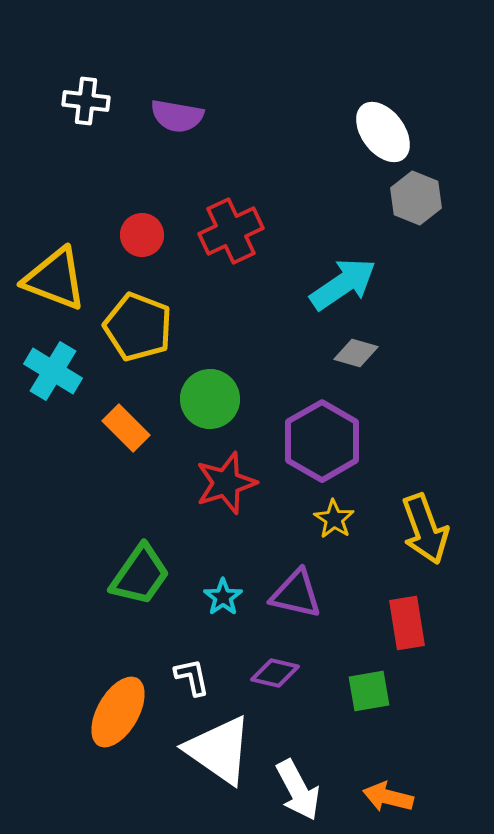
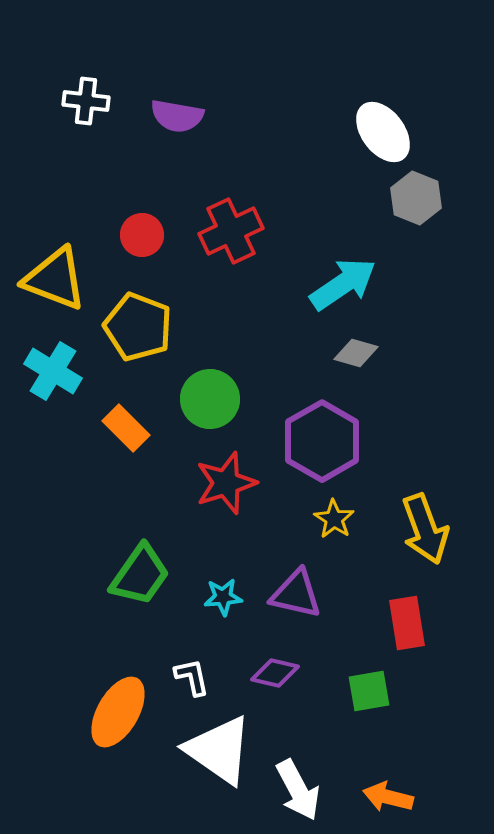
cyan star: rotated 30 degrees clockwise
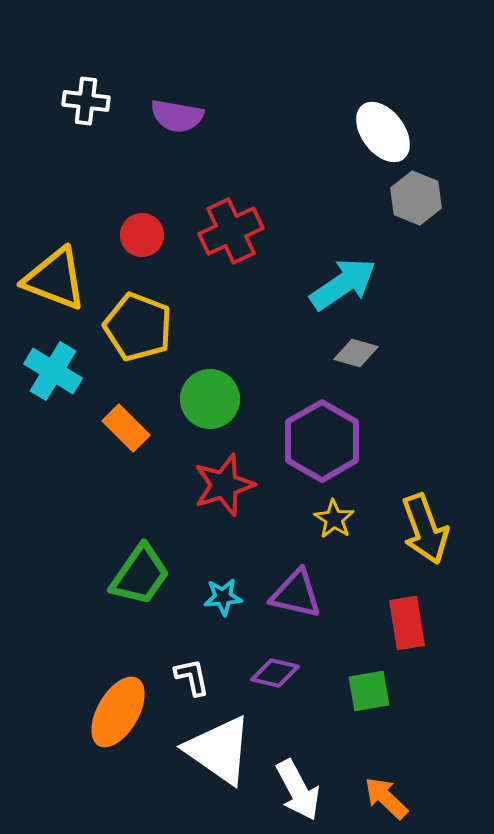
red star: moved 2 px left, 2 px down
orange arrow: moved 2 px left, 1 px down; rotated 30 degrees clockwise
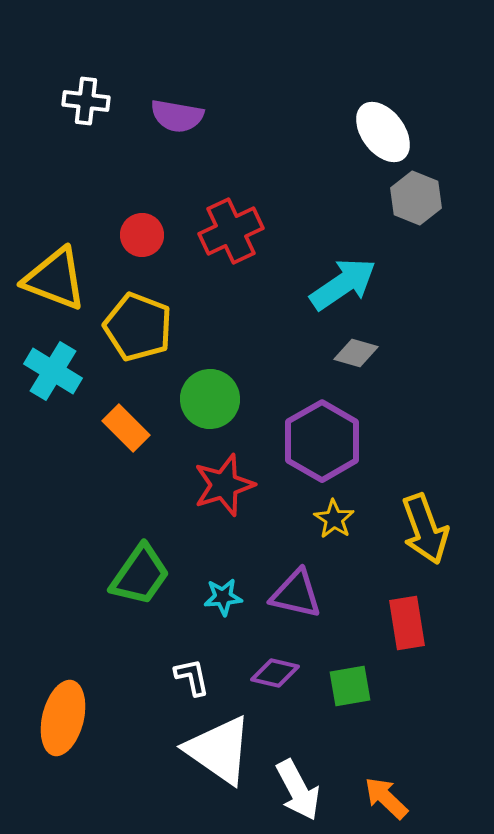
green square: moved 19 px left, 5 px up
orange ellipse: moved 55 px left, 6 px down; rotated 16 degrees counterclockwise
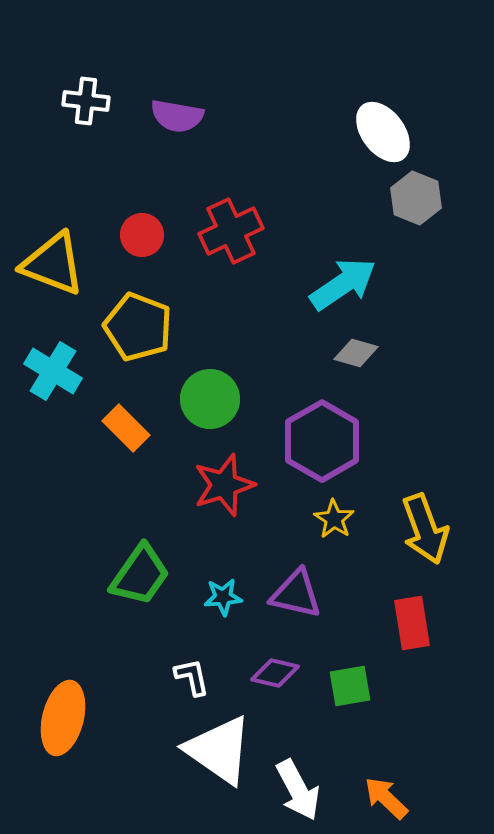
yellow triangle: moved 2 px left, 15 px up
red rectangle: moved 5 px right
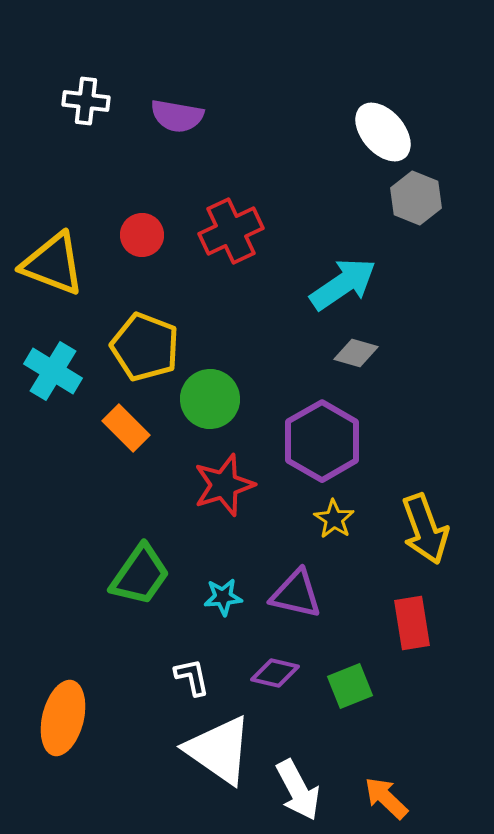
white ellipse: rotated 4 degrees counterclockwise
yellow pentagon: moved 7 px right, 20 px down
green square: rotated 12 degrees counterclockwise
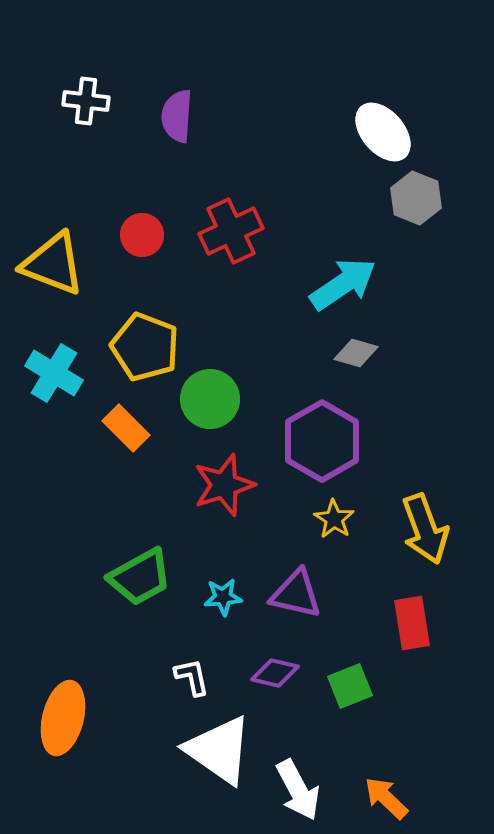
purple semicircle: rotated 84 degrees clockwise
cyan cross: moved 1 px right, 2 px down
green trapezoid: moved 2 px down; rotated 26 degrees clockwise
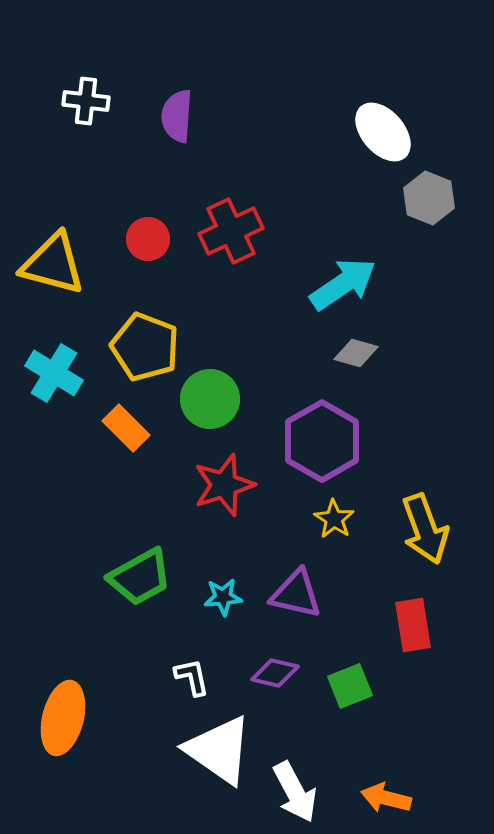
gray hexagon: moved 13 px right
red circle: moved 6 px right, 4 px down
yellow triangle: rotated 6 degrees counterclockwise
red rectangle: moved 1 px right, 2 px down
white arrow: moved 3 px left, 2 px down
orange arrow: rotated 30 degrees counterclockwise
